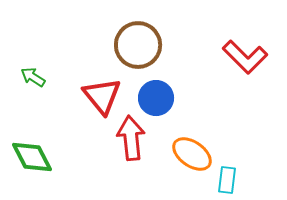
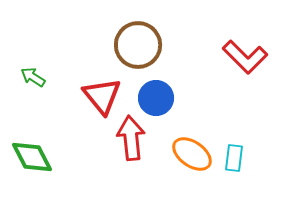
cyan rectangle: moved 7 px right, 22 px up
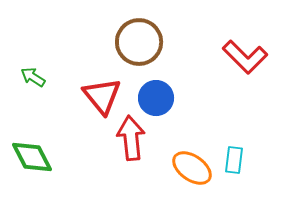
brown circle: moved 1 px right, 3 px up
orange ellipse: moved 14 px down
cyan rectangle: moved 2 px down
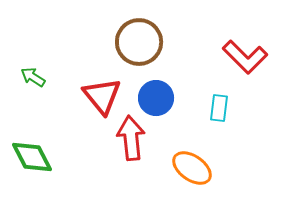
cyan rectangle: moved 15 px left, 52 px up
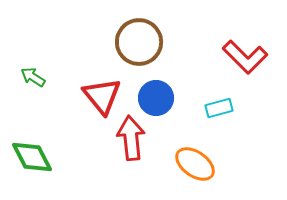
cyan rectangle: rotated 68 degrees clockwise
orange ellipse: moved 3 px right, 4 px up
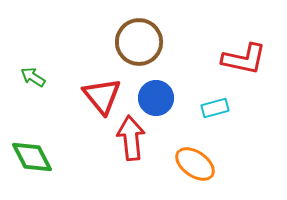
red L-shape: moved 1 px left, 2 px down; rotated 33 degrees counterclockwise
cyan rectangle: moved 4 px left
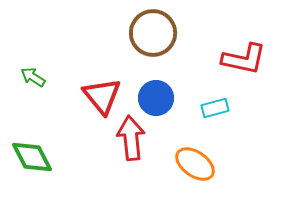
brown circle: moved 14 px right, 9 px up
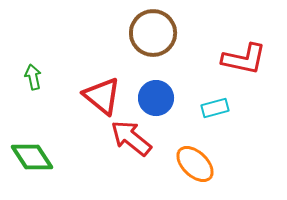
green arrow: rotated 45 degrees clockwise
red triangle: rotated 12 degrees counterclockwise
red arrow: rotated 45 degrees counterclockwise
green diamond: rotated 6 degrees counterclockwise
orange ellipse: rotated 9 degrees clockwise
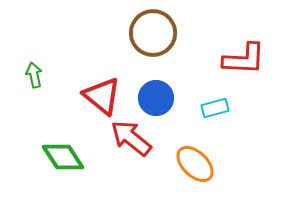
red L-shape: rotated 9 degrees counterclockwise
green arrow: moved 1 px right, 2 px up
green diamond: moved 31 px right
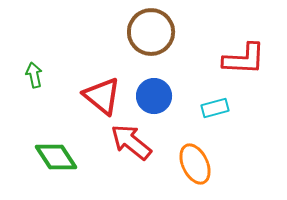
brown circle: moved 2 px left, 1 px up
blue circle: moved 2 px left, 2 px up
red arrow: moved 4 px down
green diamond: moved 7 px left
orange ellipse: rotated 21 degrees clockwise
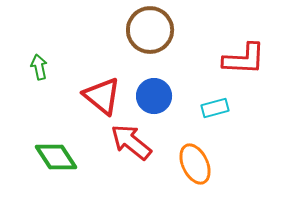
brown circle: moved 1 px left, 2 px up
green arrow: moved 5 px right, 8 px up
